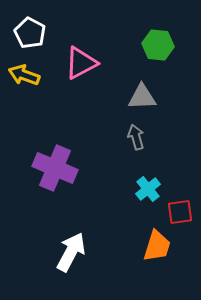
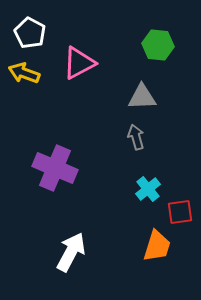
pink triangle: moved 2 px left
yellow arrow: moved 2 px up
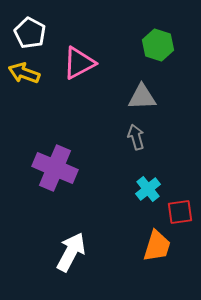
green hexagon: rotated 12 degrees clockwise
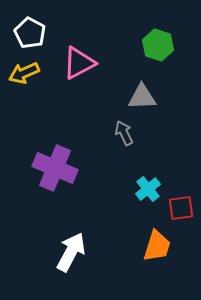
yellow arrow: rotated 44 degrees counterclockwise
gray arrow: moved 12 px left, 4 px up; rotated 10 degrees counterclockwise
red square: moved 1 px right, 4 px up
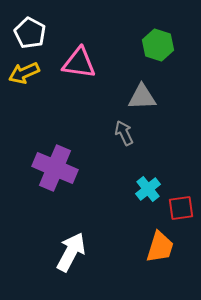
pink triangle: rotated 36 degrees clockwise
orange trapezoid: moved 3 px right, 1 px down
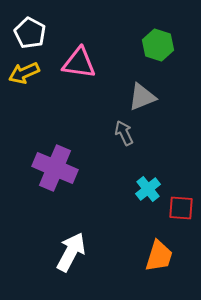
gray triangle: rotated 20 degrees counterclockwise
red square: rotated 12 degrees clockwise
orange trapezoid: moved 1 px left, 9 px down
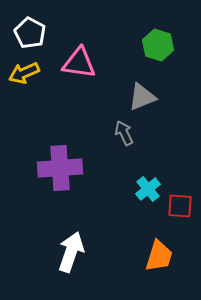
purple cross: moved 5 px right; rotated 27 degrees counterclockwise
red square: moved 1 px left, 2 px up
white arrow: rotated 9 degrees counterclockwise
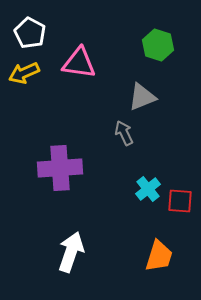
red square: moved 5 px up
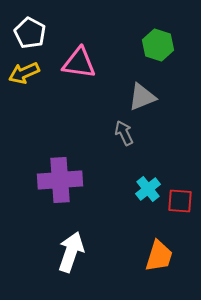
purple cross: moved 12 px down
